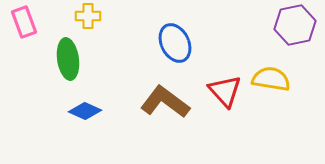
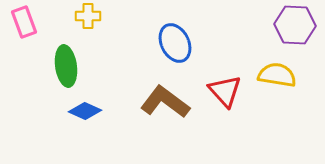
purple hexagon: rotated 15 degrees clockwise
green ellipse: moved 2 px left, 7 px down
yellow semicircle: moved 6 px right, 4 px up
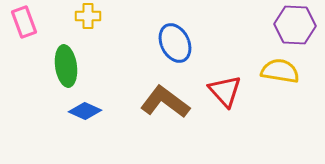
yellow semicircle: moved 3 px right, 4 px up
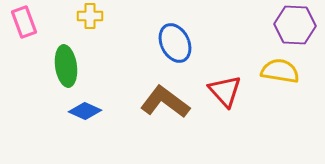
yellow cross: moved 2 px right
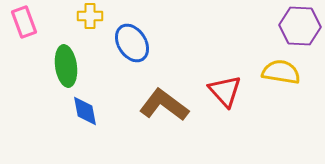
purple hexagon: moved 5 px right, 1 px down
blue ellipse: moved 43 px left; rotated 6 degrees counterclockwise
yellow semicircle: moved 1 px right, 1 px down
brown L-shape: moved 1 px left, 3 px down
blue diamond: rotated 56 degrees clockwise
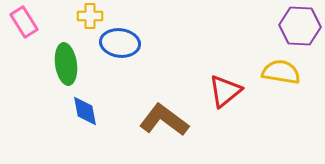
pink rectangle: rotated 12 degrees counterclockwise
blue ellipse: moved 12 px left; rotated 51 degrees counterclockwise
green ellipse: moved 2 px up
red triangle: rotated 33 degrees clockwise
brown L-shape: moved 15 px down
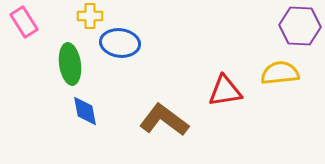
green ellipse: moved 4 px right
yellow semicircle: moved 1 px left, 1 px down; rotated 15 degrees counterclockwise
red triangle: rotated 30 degrees clockwise
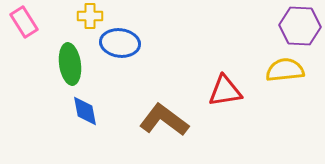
yellow semicircle: moved 5 px right, 3 px up
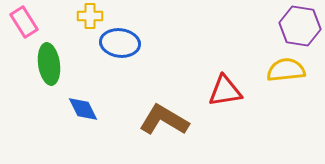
purple hexagon: rotated 6 degrees clockwise
green ellipse: moved 21 px left
yellow semicircle: moved 1 px right
blue diamond: moved 2 px left, 2 px up; rotated 16 degrees counterclockwise
brown L-shape: rotated 6 degrees counterclockwise
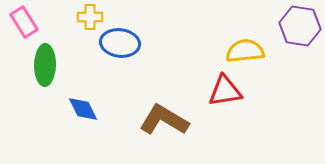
yellow cross: moved 1 px down
green ellipse: moved 4 px left, 1 px down; rotated 9 degrees clockwise
yellow semicircle: moved 41 px left, 19 px up
